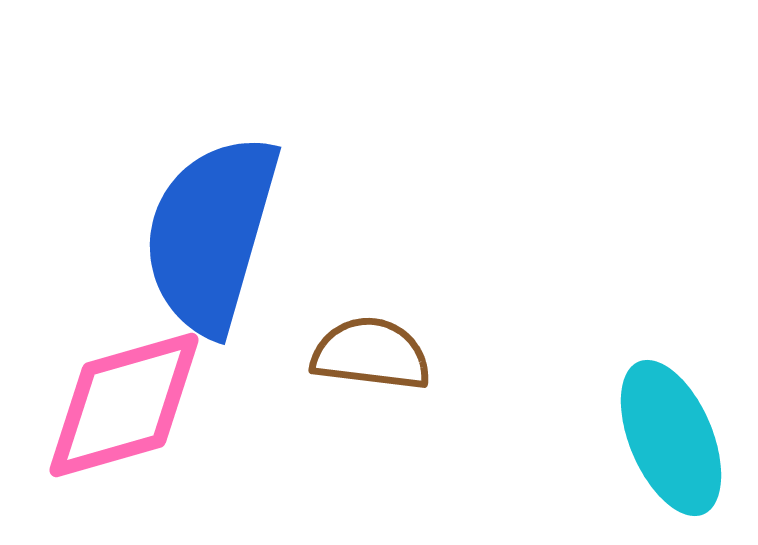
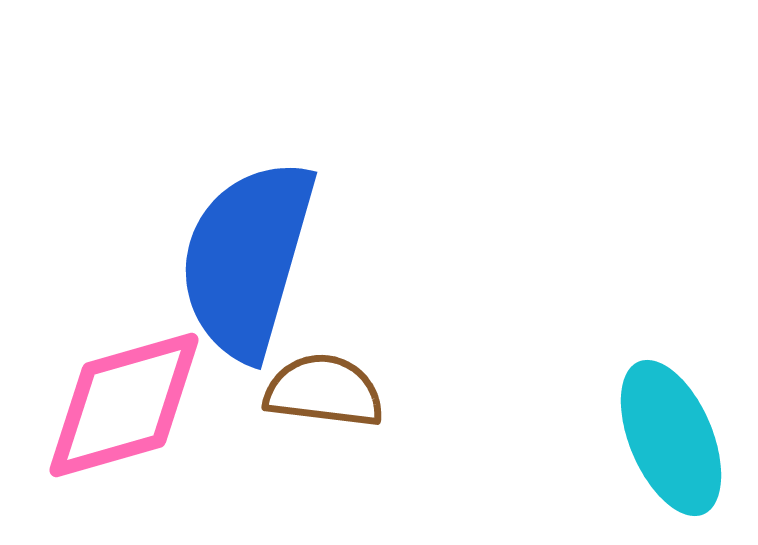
blue semicircle: moved 36 px right, 25 px down
brown semicircle: moved 47 px left, 37 px down
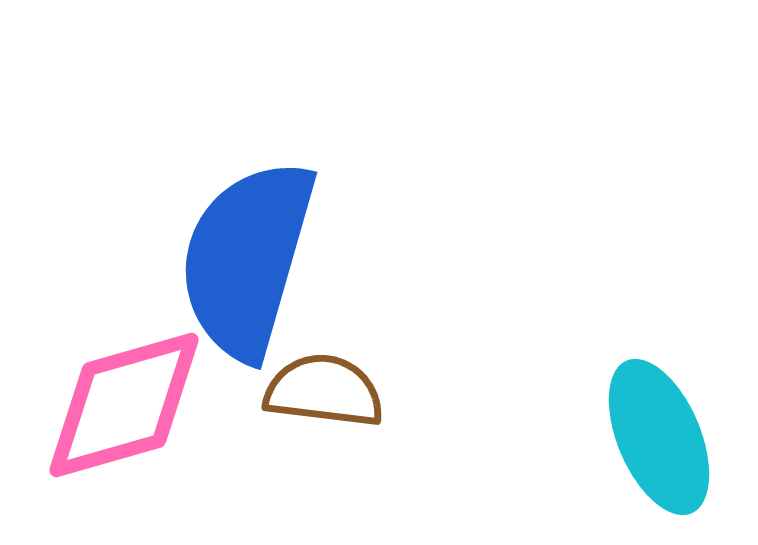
cyan ellipse: moved 12 px left, 1 px up
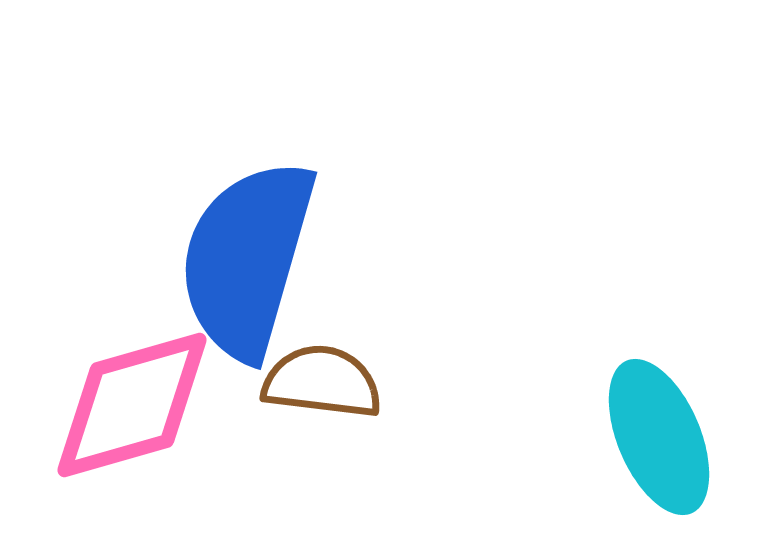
brown semicircle: moved 2 px left, 9 px up
pink diamond: moved 8 px right
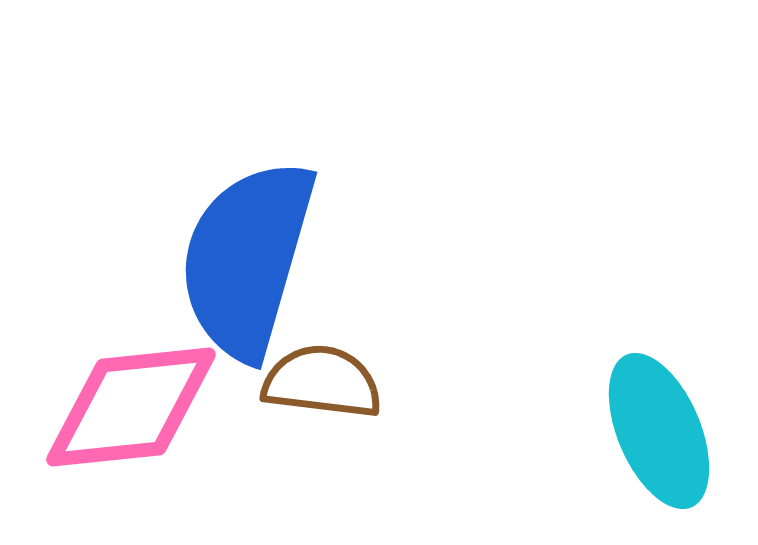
pink diamond: moved 1 px left, 2 px down; rotated 10 degrees clockwise
cyan ellipse: moved 6 px up
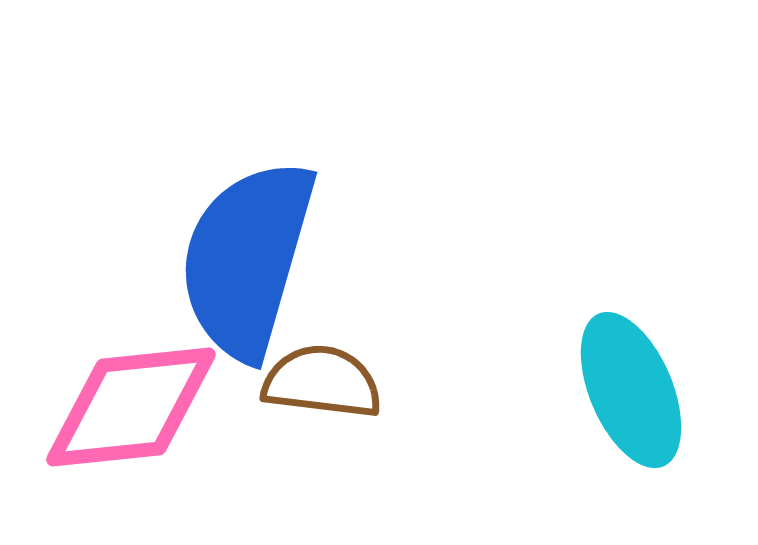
cyan ellipse: moved 28 px left, 41 px up
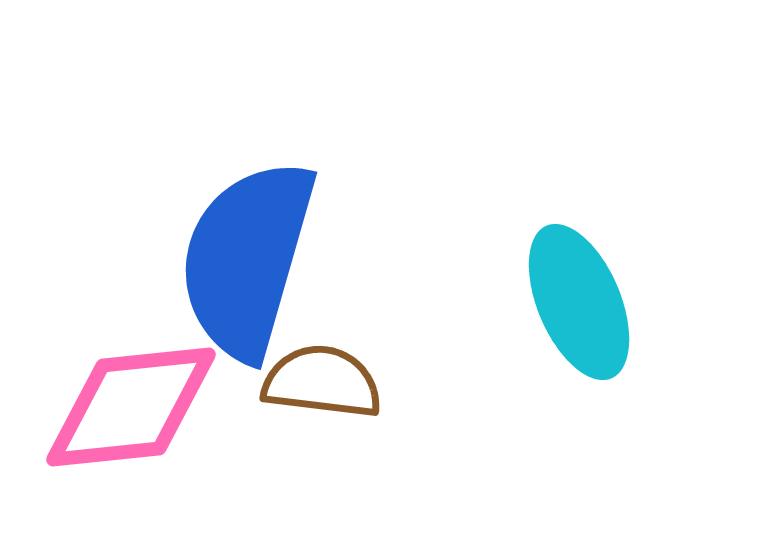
cyan ellipse: moved 52 px left, 88 px up
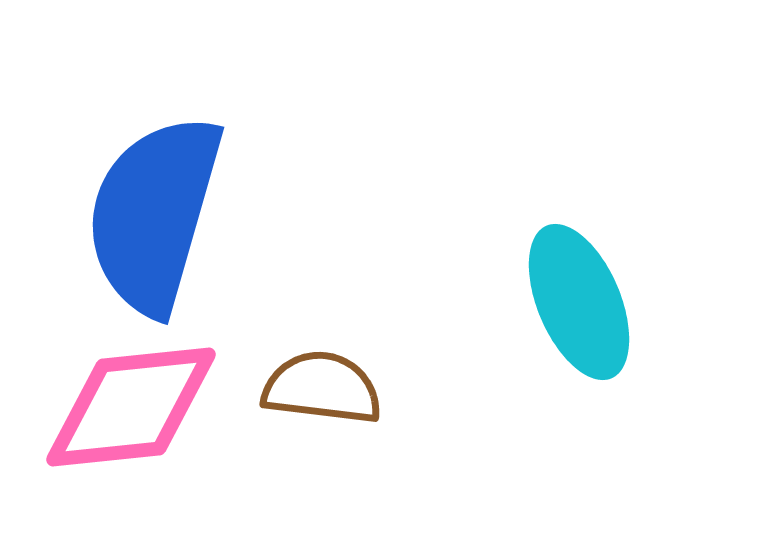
blue semicircle: moved 93 px left, 45 px up
brown semicircle: moved 6 px down
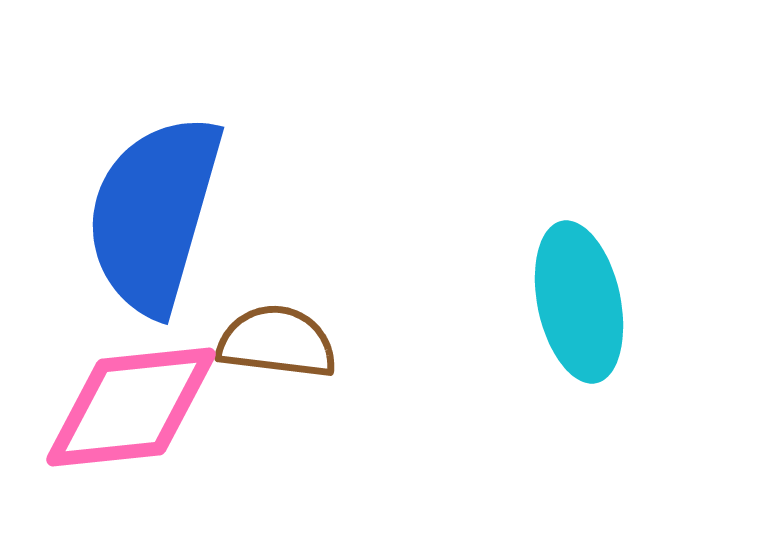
cyan ellipse: rotated 11 degrees clockwise
brown semicircle: moved 45 px left, 46 px up
